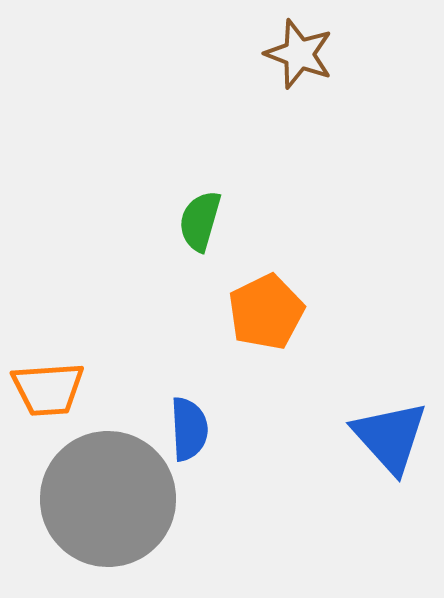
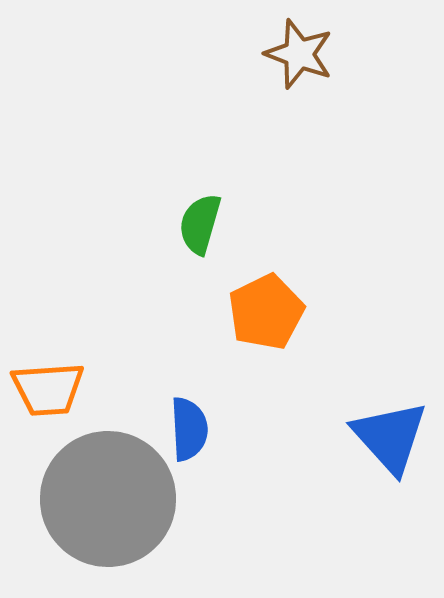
green semicircle: moved 3 px down
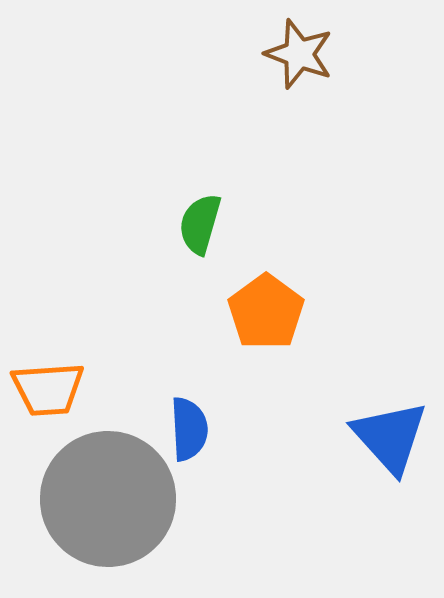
orange pentagon: rotated 10 degrees counterclockwise
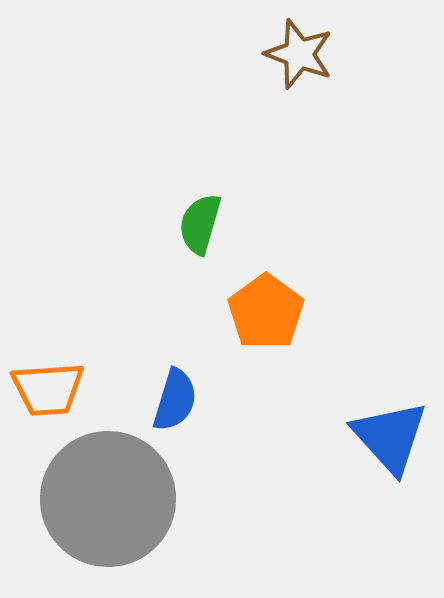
blue semicircle: moved 14 px left, 29 px up; rotated 20 degrees clockwise
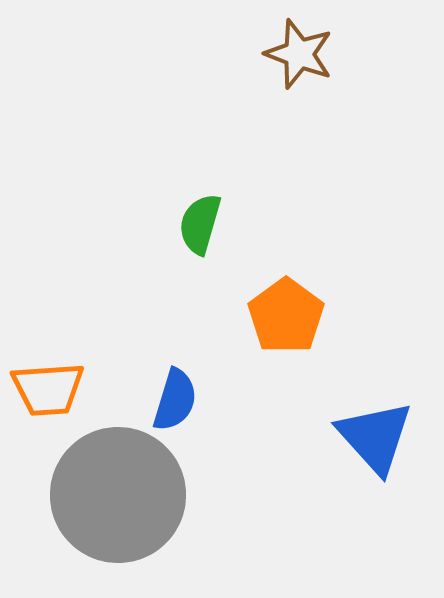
orange pentagon: moved 20 px right, 4 px down
blue triangle: moved 15 px left
gray circle: moved 10 px right, 4 px up
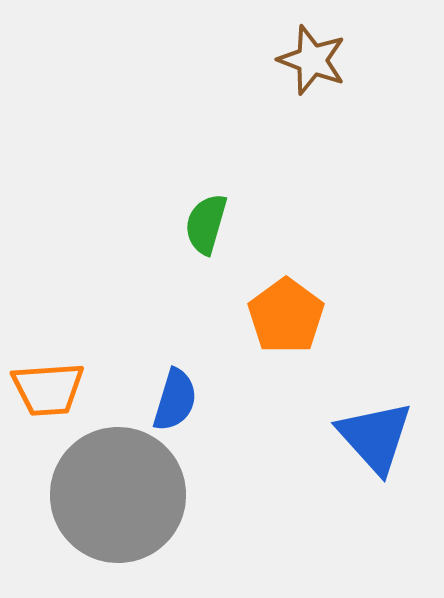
brown star: moved 13 px right, 6 px down
green semicircle: moved 6 px right
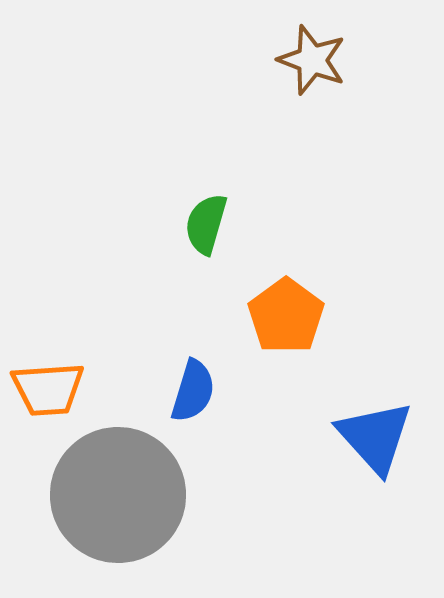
blue semicircle: moved 18 px right, 9 px up
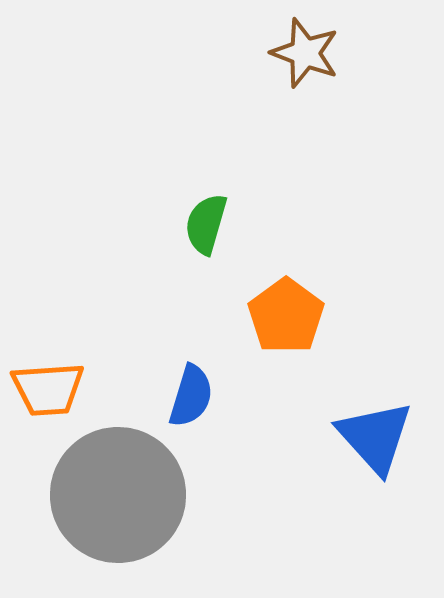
brown star: moved 7 px left, 7 px up
blue semicircle: moved 2 px left, 5 px down
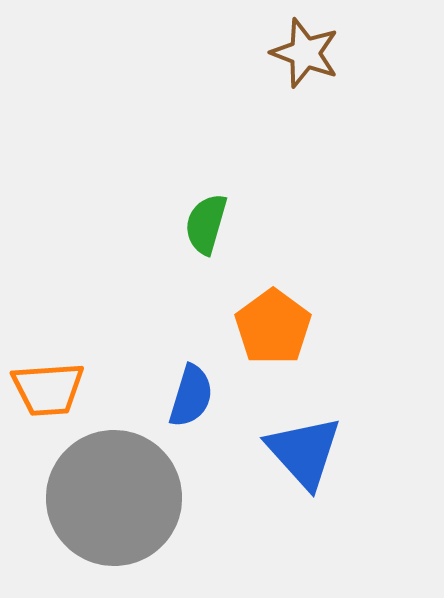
orange pentagon: moved 13 px left, 11 px down
blue triangle: moved 71 px left, 15 px down
gray circle: moved 4 px left, 3 px down
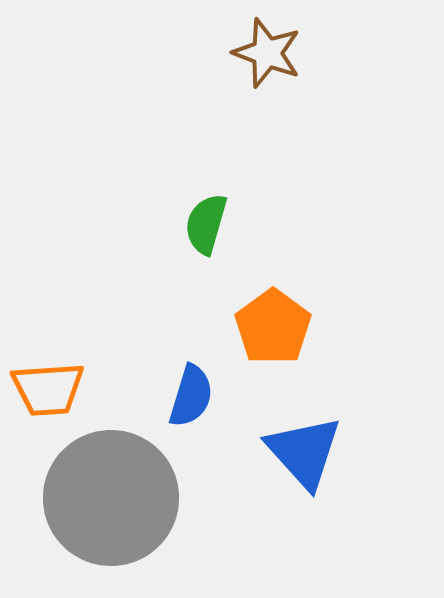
brown star: moved 38 px left
gray circle: moved 3 px left
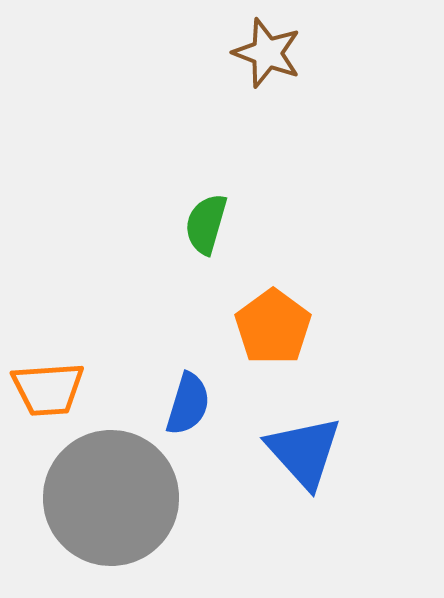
blue semicircle: moved 3 px left, 8 px down
